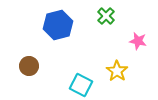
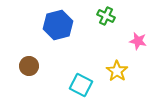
green cross: rotated 18 degrees counterclockwise
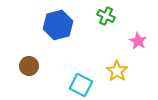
pink star: rotated 18 degrees clockwise
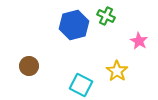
blue hexagon: moved 16 px right
pink star: moved 1 px right
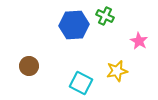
green cross: moved 1 px left
blue hexagon: rotated 12 degrees clockwise
yellow star: rotated 25 degrees clockwise
cyan square: moved 2 px up
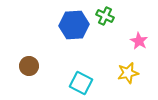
yellow star: moved 11 px right, 2 px down
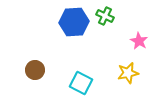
blue hexagon: moved 3 px up
brown circle: moved 6 px right, 4 px down
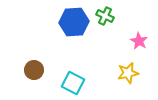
brown circle: moved 1 px left
cyan square: moved 8 px left
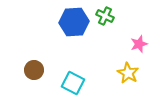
pink star: moved 3 px down; rotated 24 degrees clockwise
yellow star: rotated 30 degrees counterclockwise
